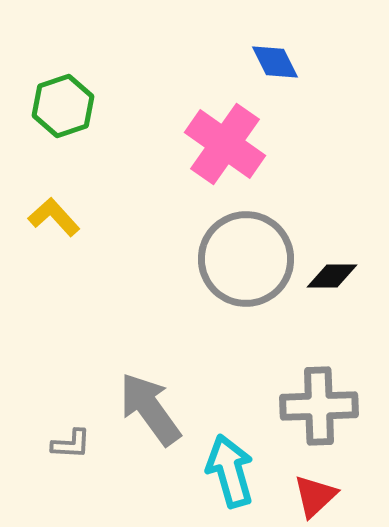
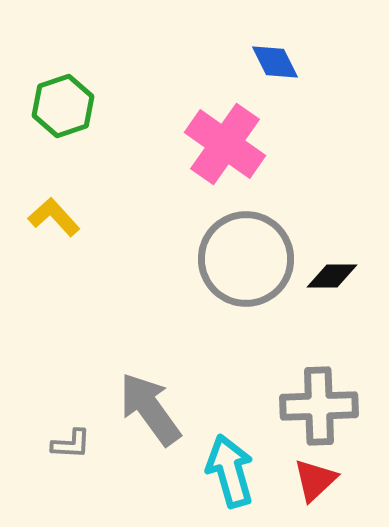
red triangle: moved 16 px up
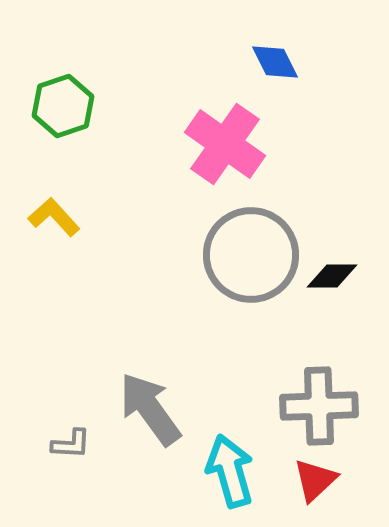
gray circle: moved 5 px right, 4 px up
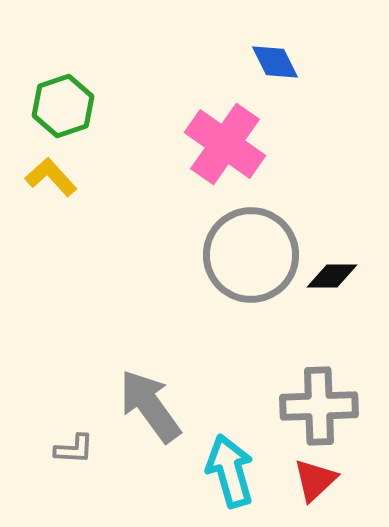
yellow L-shape: moved 3 px left, 40 px up
gray arrow: moved 3 px up
gray L-shape: moved 3 px right, 5 px down
